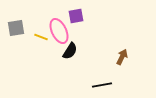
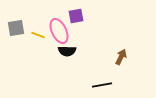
yellow line: moved 3 px left, 2 px up
black semicircle: moved 3 px left; rotated 60 degrees clockwise
brown arrow: moved 1 px left
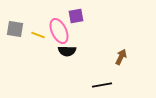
gray square: moved 1 px left, 1 px down; rotated 18 degrees clockwise
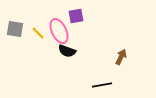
yellow line: moved 2 px up; rotated 24 degrees clockwise
black semicircle: rotated 18 degrees clockwise
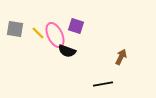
purple square: moved 10 px down; rotated 28 degrees clockwise
pink ellipse: moved 4 px left, 4 px down
black line: moved 1 px right, 1 px up
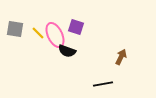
purple square: moved 1 px down
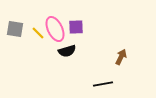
purple square: rotated 21 degrees counterclockwise
pink ellipse: moved 6 px up
black semicircle: rotated 36 degrees counterclockwise
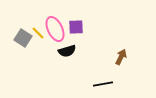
gray square: moved 8 px right, 9 px down; rotated 24 degrees clockwise
